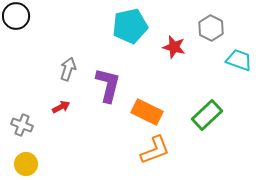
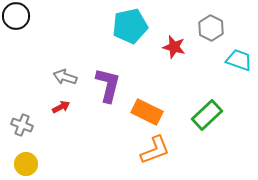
gray arrow: moved 3 px left, 8 px down; rotated 90 degrees counterclockwise
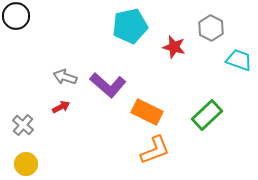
purple L-shape: rotated 117 degrees clockwise
gray cross: moved 1 px right; rotated 20 degrees clockwise
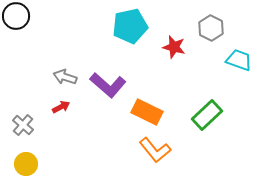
orange L-shape: rotated 72 degrees clockwise
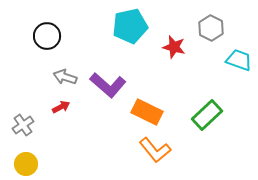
black circle: moved 31 px right, 20 px down
gray cross: rotated 15 degrees clockwise
